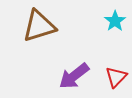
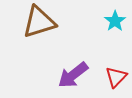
brown triangle: moved 4 px up
purple arrow: moved 1 px left, 1 px up
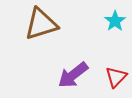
brown triangle: moved 2 px right, 2 px down
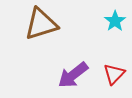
red triangle: moved 2 px left, 3 px up
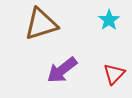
cyan star: moved 6 px left, 1 px up
purple arrow: moved 11 px left, 5 px up
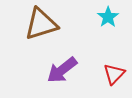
cyan star: moved 1 px left, 3 px up
